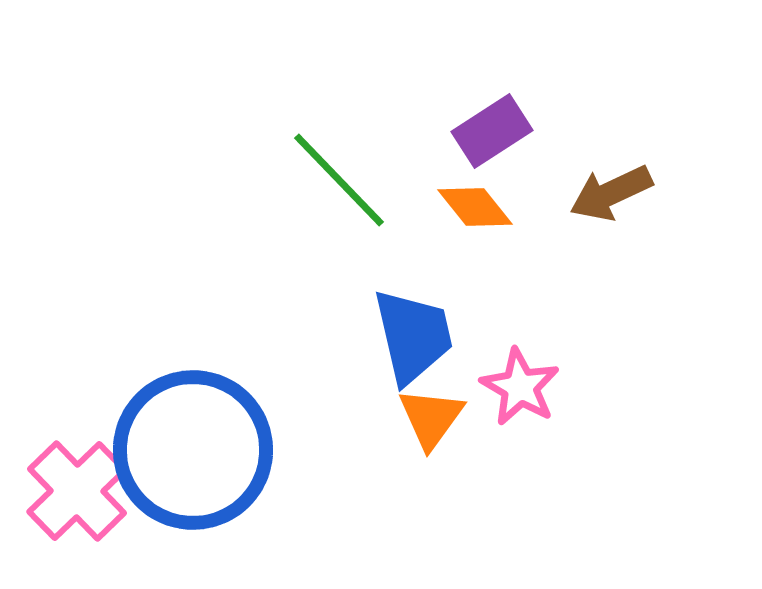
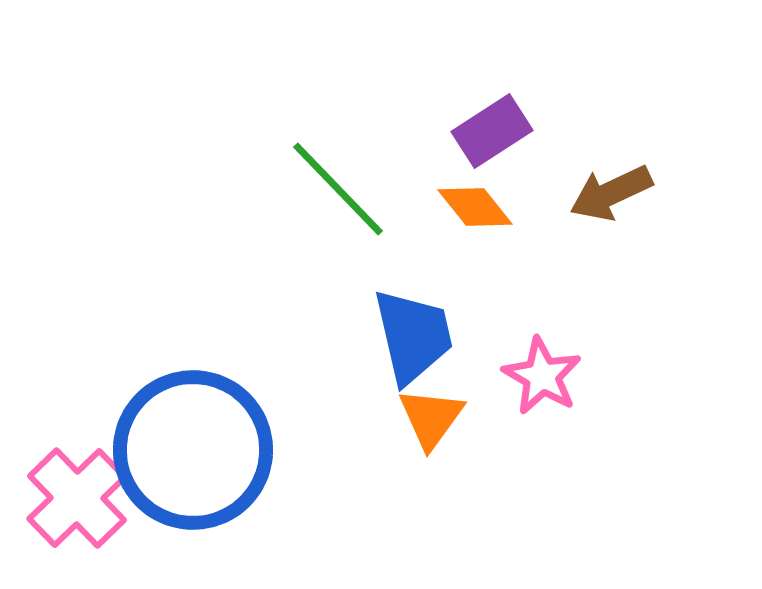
green line: moved 1 px left, 9 px down
pink star: moved 22 px right, 11 px up
pink cross: moved 7 px down
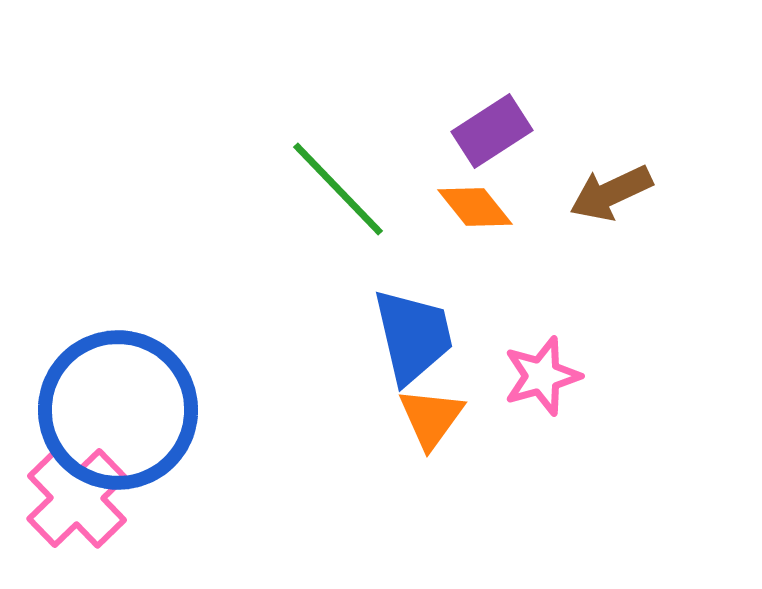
pink star: rotated 26 degrees clockwise
blue circle: moved 75 px left, 40 px up
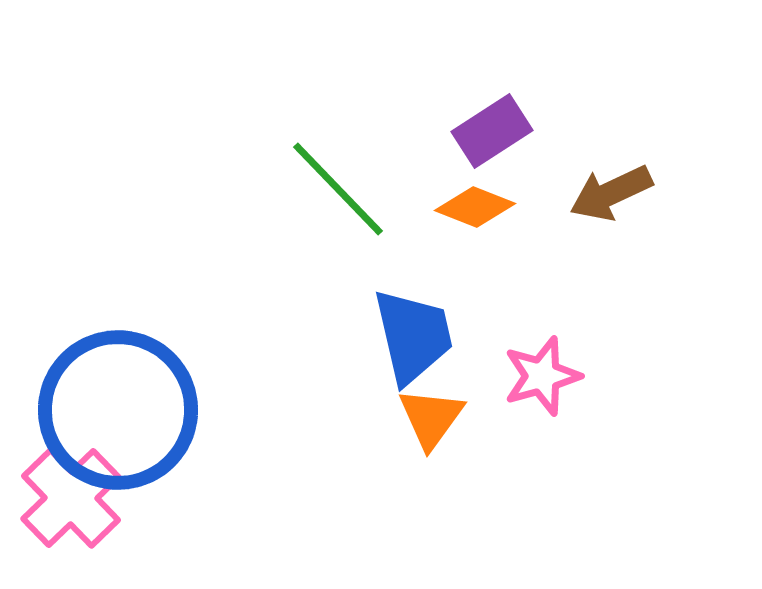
orange diamond: rotated 30 degrees counterclockwise
pink cross: moved 6 px left
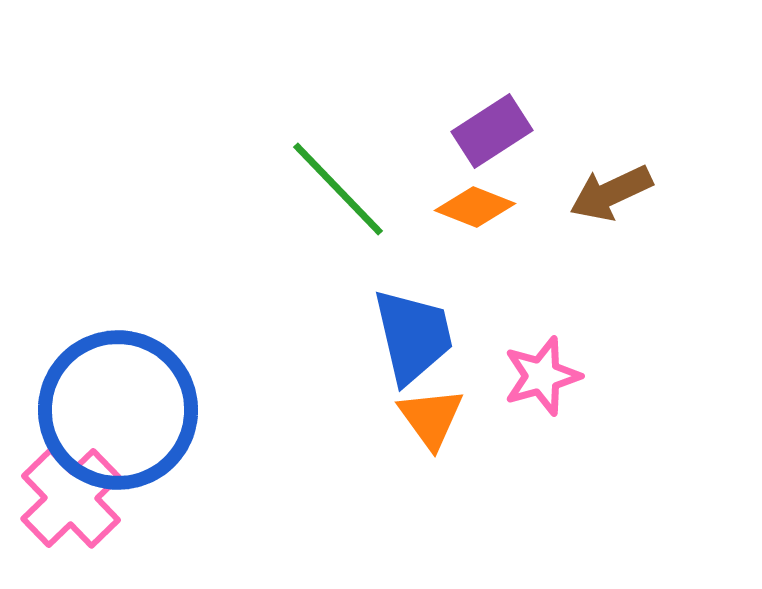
orange triangle: rotated 12 degrees counterclockwise
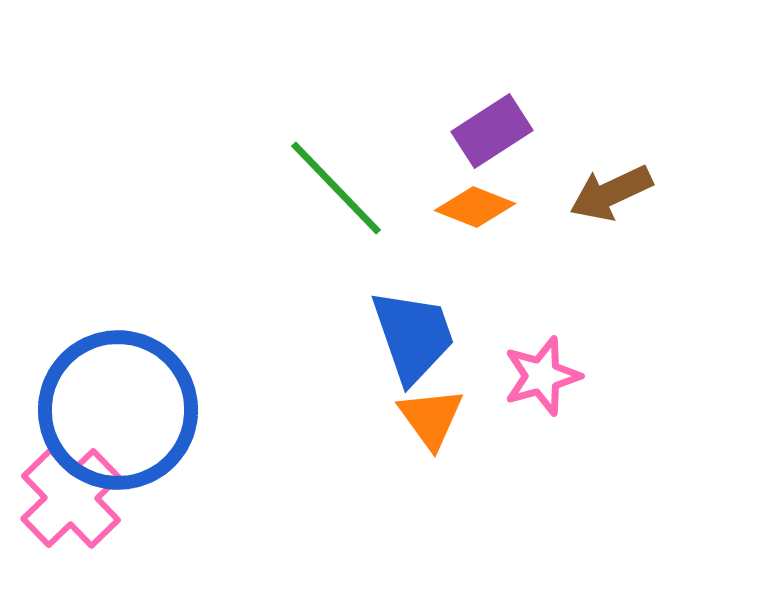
green line: moved 2 px left, 1 px up
blue trapezoid: rotated 6 degrees counterclockwise
